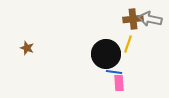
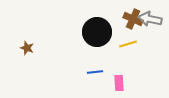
brown cross: rotated 30 degrees clockwise
yellow line: rotated 54 degrees clockwise
black circle: moved 9 px left, 22 px up
blue line: moved 19 px left; rotated 14 degrees counterclockwise
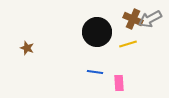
gray arrow: rotated 40 degrees counterclockwise
blue line: rotated 14 degrees clockwise
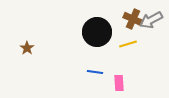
gray arrow: moved 1 px right, 1 px down
brown star: rotated 16 degrees clockwise
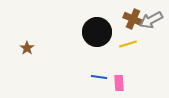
blue line: moved 4 px right, 5 px down
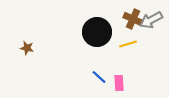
brown star: rotated 24 degrees counterclockwise
blue line: rotated 35 degrees clockwise
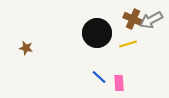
black circle: moved 1 px down
brown star: moved 1 px left
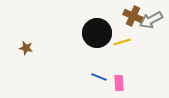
brown cross: moved 3 px up
yellow line: moved 6 px left, 2 px up
blue line: rotated 21 degrees counterclockwise
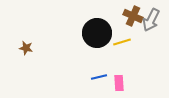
gray arrow: rotated 35 degrees counterclockwise
blue line: rotated 35 degrees counterclockwise
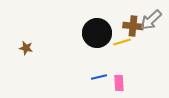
brown cross: moved 10 px down; rotated 18 degrees counterclockwise
gray arrow: rotated 20 degrees clockwise
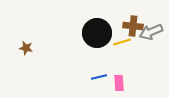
gray arrow: moved 12 px down; rotated 20 degrees clockwise
